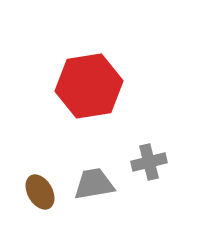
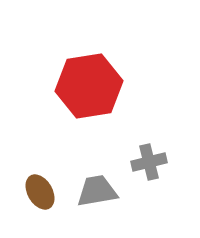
gray trapezoid: moved 3 px right, 7 px down
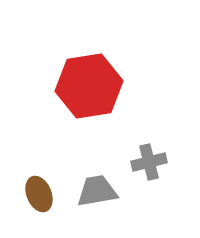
brown ellipse: moved 1 px left, 2 px down; rotated 8 degrees clockwise
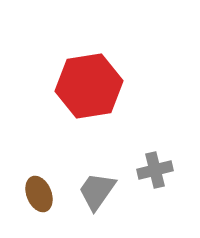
gray cross: moved 6 px right, 8 px down
gray trapezoid: rotated 45 degrees counterclockwise
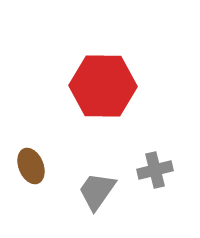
red hexagon: moved 14 px right; rotated 10 degrees clockwise
brown ellipse: moved 8 px left, 28 px up
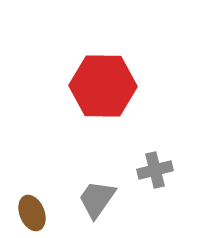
brown ellipse: moved 1 px right, 47 px down
gray trapezoid: moved 8 px down
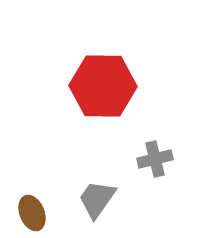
gray cross: moved 11 px up
